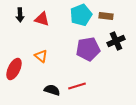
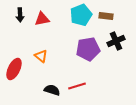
red triangle: rotated 28 degrees counterclockwise
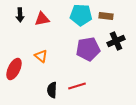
cyan pentagon: rotated 25 degrees clockwise
black semicircle: rotated 105 degrees counterclockwise
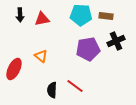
red line: moved 2 px left; rotated 54 degrees clockwise
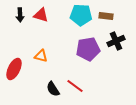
red triangle: moved 1 px left, 4 px up; rotated 28 degrees clockwise
orange triangle: rotated 24 degrees counterclockwise
black semicircle: moved 1 px right, 1 px up; rotated 35 degrees counterclockwise
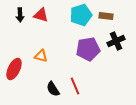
cyan pentagon: rotated 20 degrees counterclockwise
red line: rotated 30 degrees clockwise
